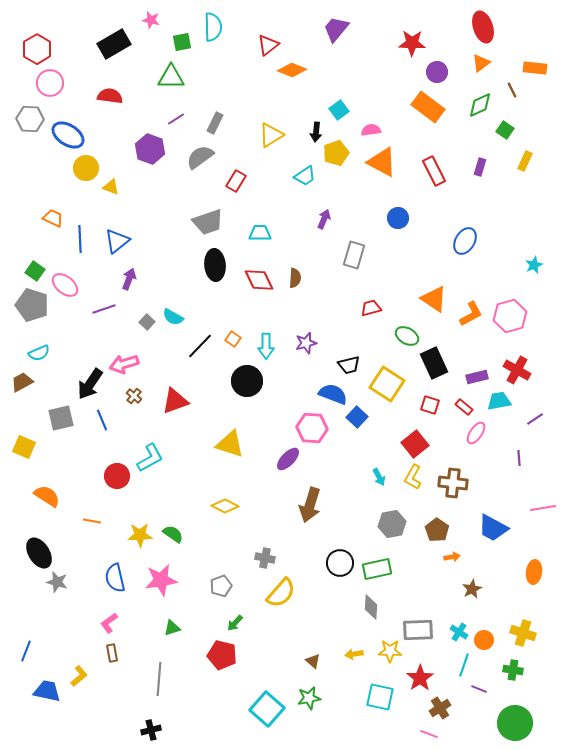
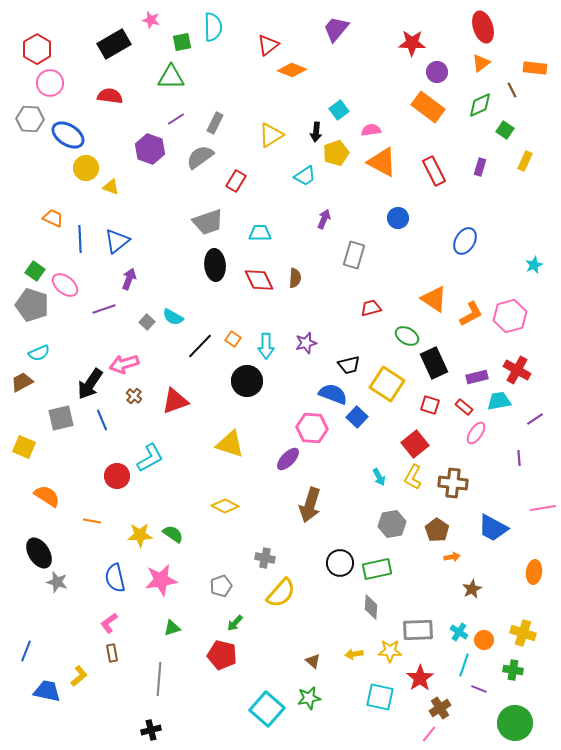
pink line at (429, 734): rotated 72 degrees counterclockwise
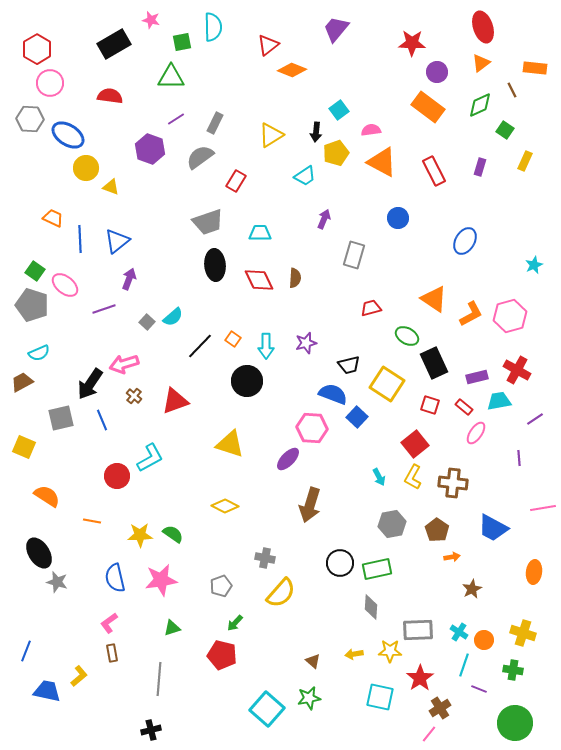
cyan semicircle at (173, 317): rotated 70 degrees counterclockwise
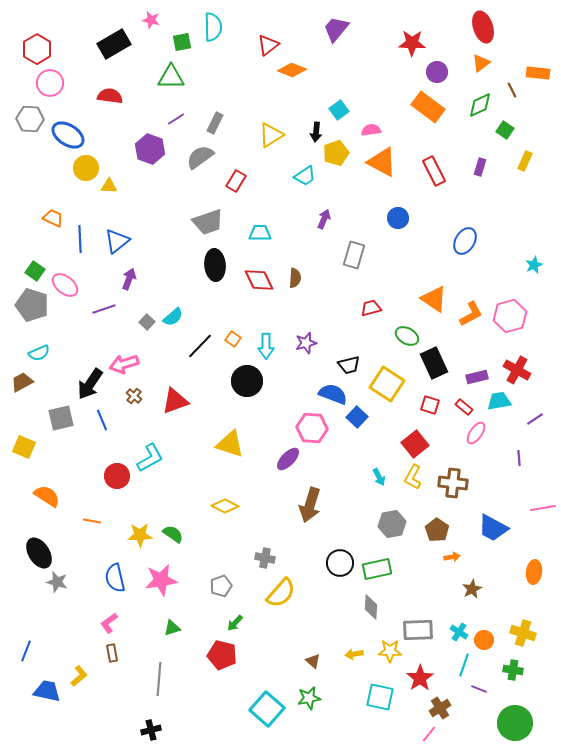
orange rectangle at (535, 68): moved 3 px right, 5 px down
yellow triangle at (111, 187): moved 2 px left, 1 px up; rotated 18 degrees counterclockwise
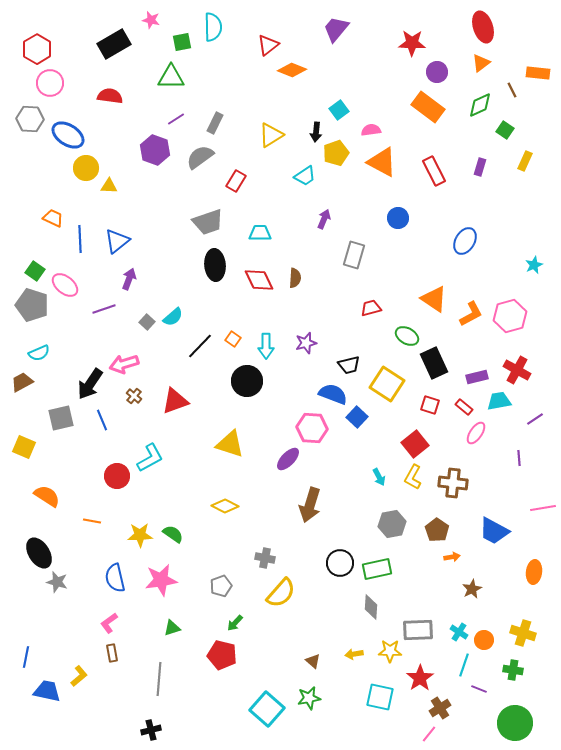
purple hexagon at (150, 149): moved 5 px right, 1 px down
blue trapezoid at (493, 528): moved 1 px right, 3 px down
blue line at (26, 651): moved 6 px down; rotated 10 degrees counterclockwise
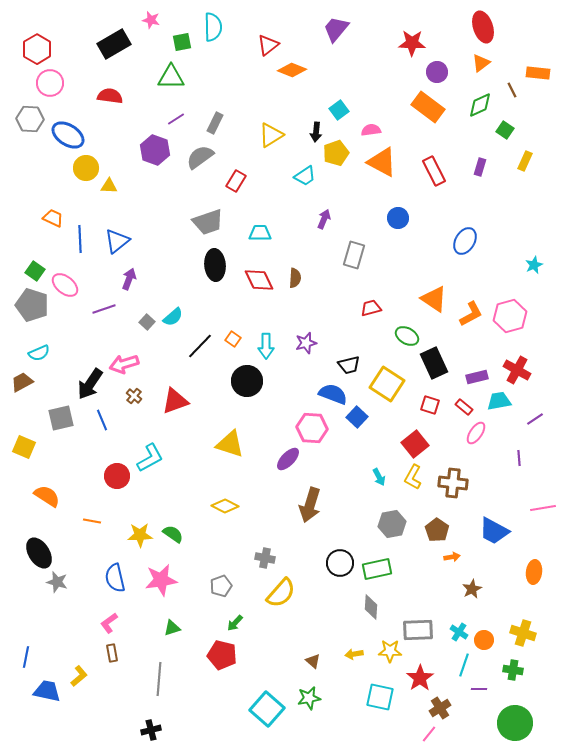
purple line at (479, 689): rotated 21 degrees counterclockwise
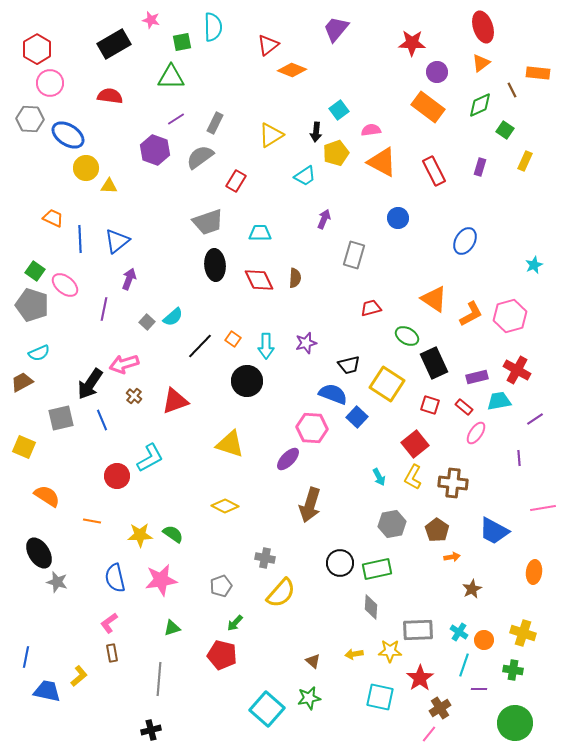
purple line at (104, 309): rotated 60 degrees counterclockwise
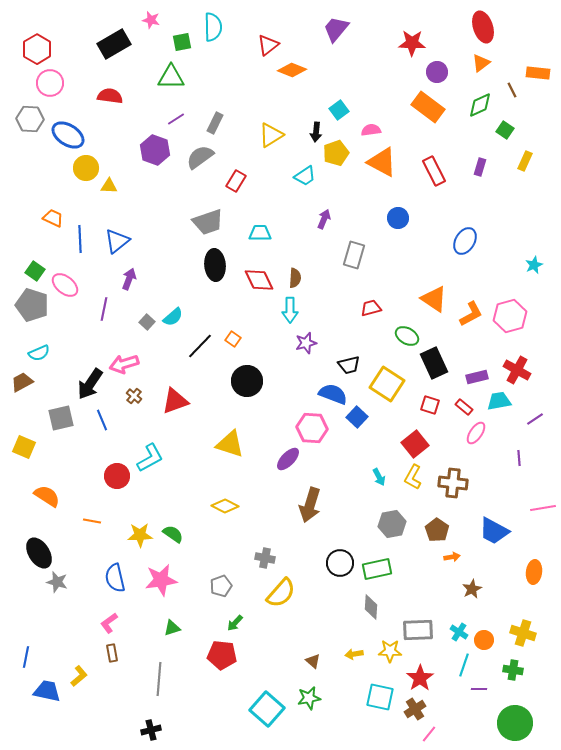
cyan arrow at (266, 346): moved 24 px right, 36 px up
red pentagon at (222, 655): rotated 8 degrees counterclockwise
brown cross at (440, 708): moved 25 px left, 1 px down
